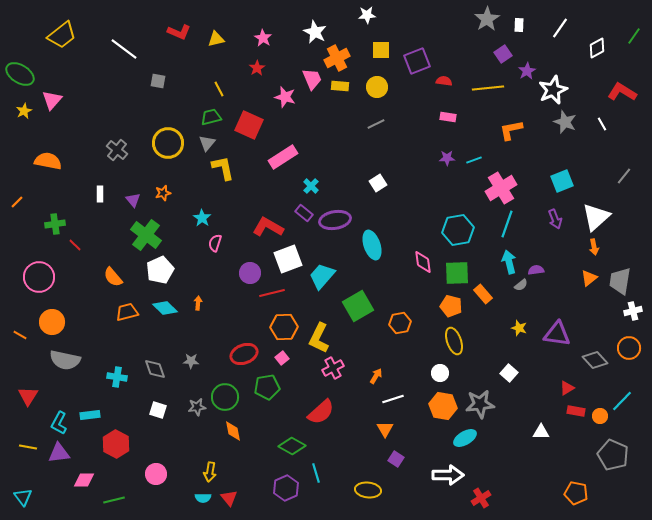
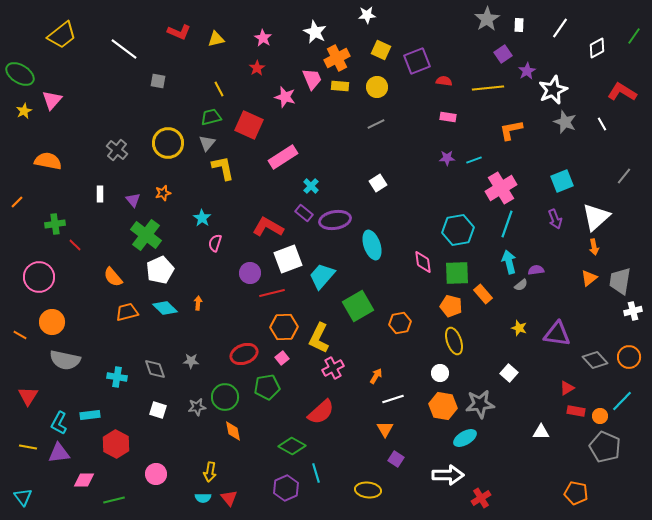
yellow square at (381, 50): rotated 24 degrees clockwise
orange circle at (629, 348): moved 9 px down
gray pentagon at (613, 455): moved 8 px left, 8 px up
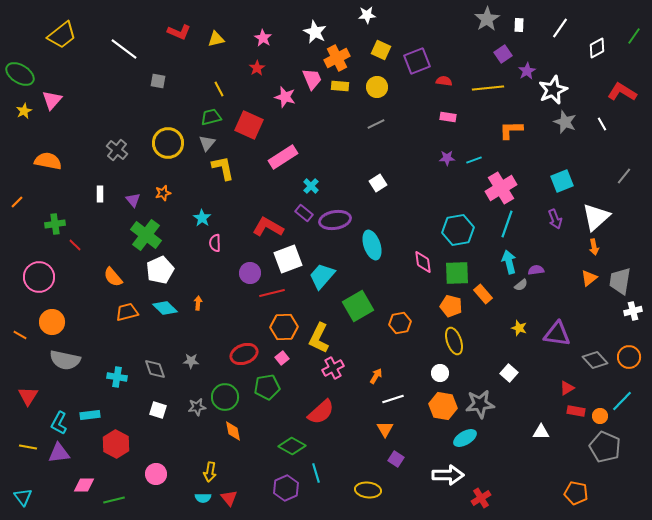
orange L-shape at (511, 130): rotated 10 degrees clockwise
pink semicircle at (215, 243): rotated 18 degrees counterclockwise
pink diamond at (84, 480): moved 5 px down
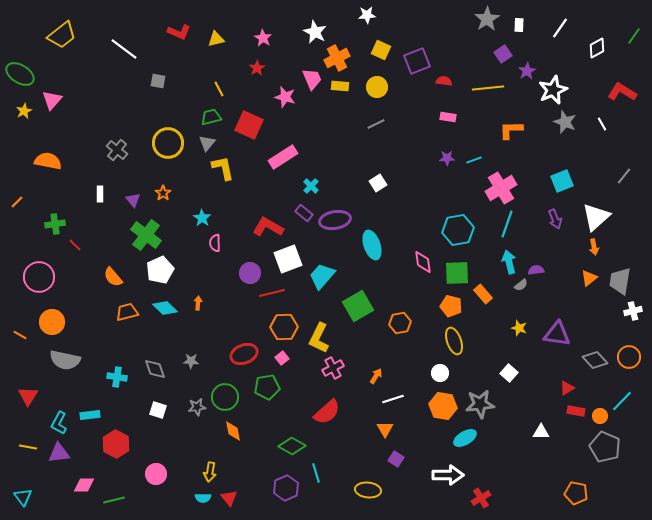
orange star at (163, 193): rotated 21 degrees counterclockwise
red semicircle at (321, 412): moved 6 px right
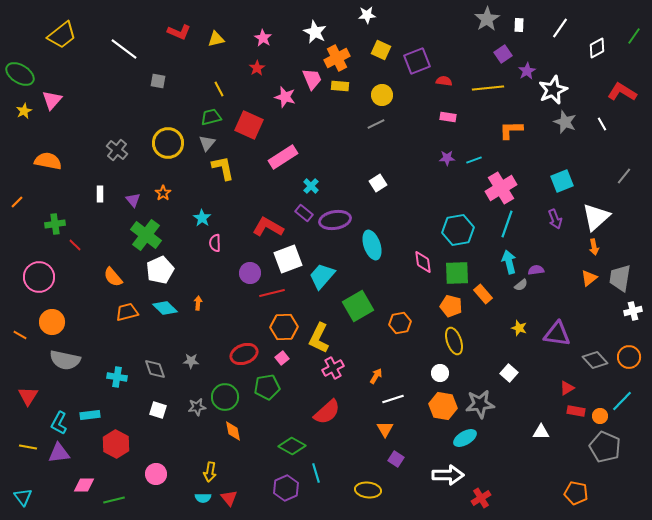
yellow circle at (377, 87): moved 5 px right, 8 px down
gray trapezoid at (620, 281): moved 3 px up
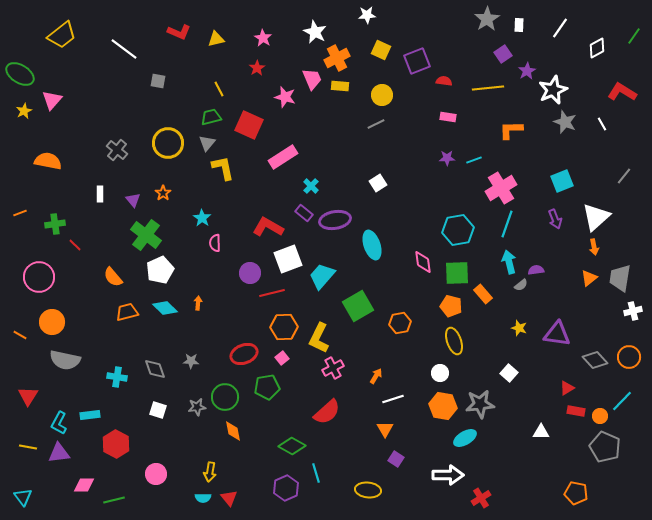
orange line at (17, 202): moved 3 px right, 11 px down; rotated 24 degrees clockwise
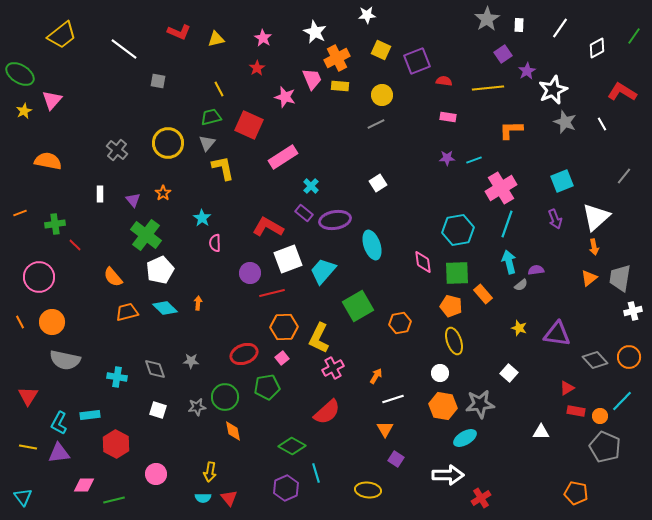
cyan trapezoid at (322, 276): moved 1 px right, 5 px up
orange line at (20, 335): moved 13 px up; rotated 32 degrees clockwise
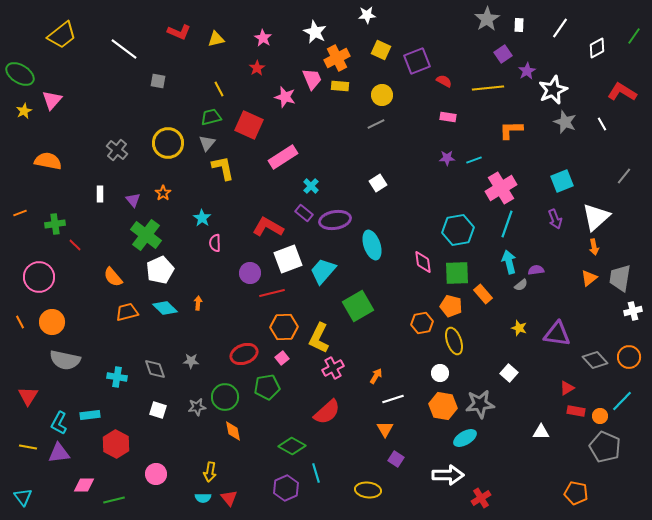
red semicircle at (444, 81): rotated 21 degrees clockwise
orange hexagon at (400, 323): moved 22 px right
